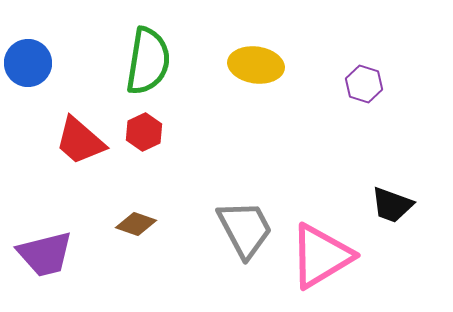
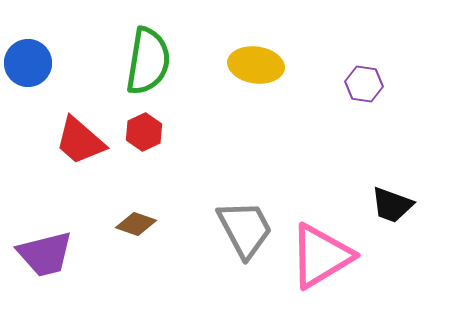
purple hexagon: rotated 9 degrees counterclockwise
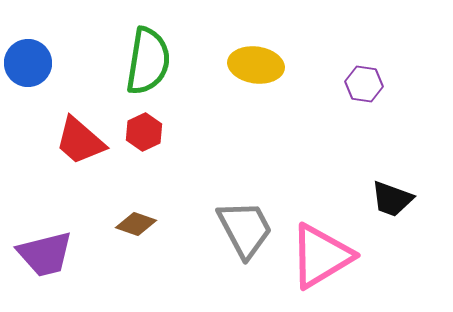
black trapezoid: moved 6 px up
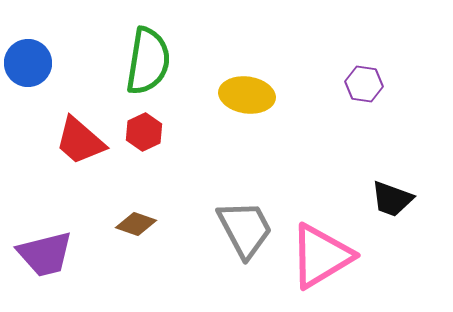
yellow ellipse: moved 9 px left, 30 px down
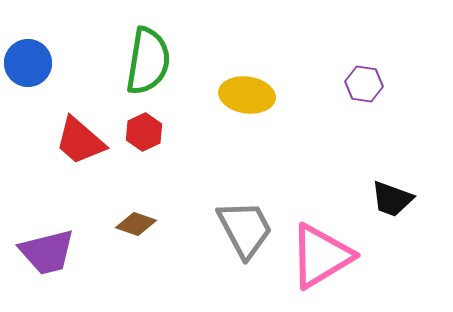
purple trapezoid: moved 2 px right, 2 px up
